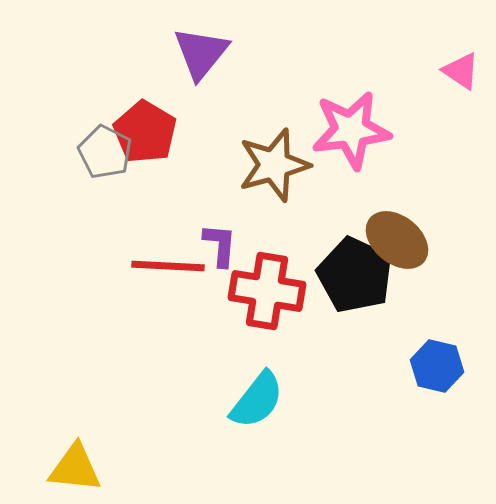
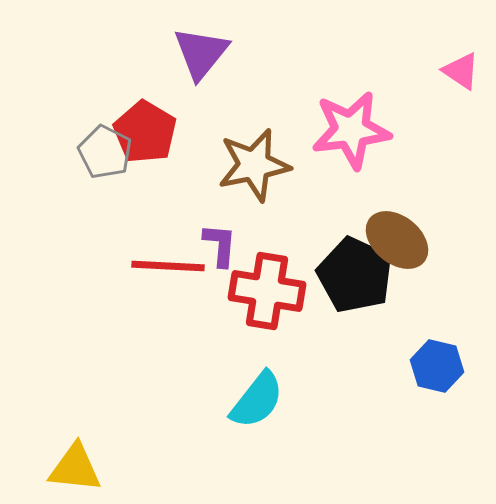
brown star: moved 20 px left; rotated 4 degrees clockwise
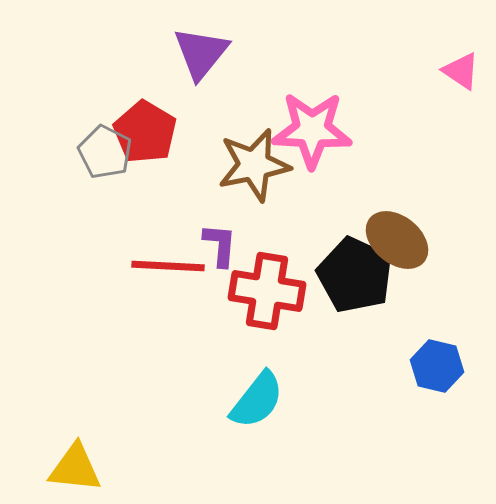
pink star: moved 39 px left; rotated 10 degrees clockwise
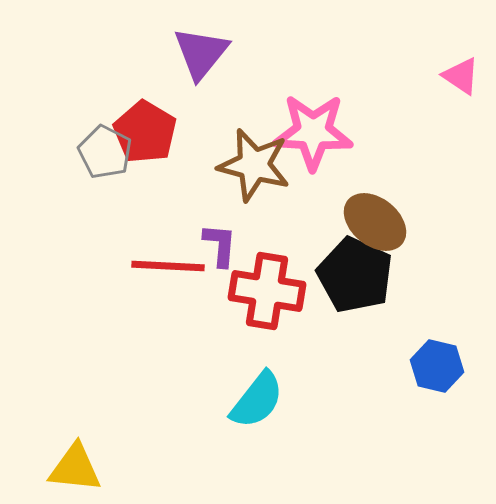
pink triangle: moved 5 px down
pink star: moved 1 px right, 2 px down
brown star: rotated 26 degrees clockwise
brown ellipse: moved 22 px left, 18 px up
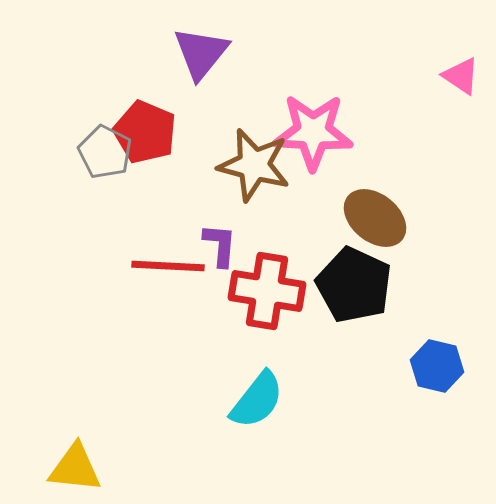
red pentagon: rotated 8 degrees counterclockwise
brown ellipse: moved 4 px up
black pentagon: moved 1 px left, 10 px down
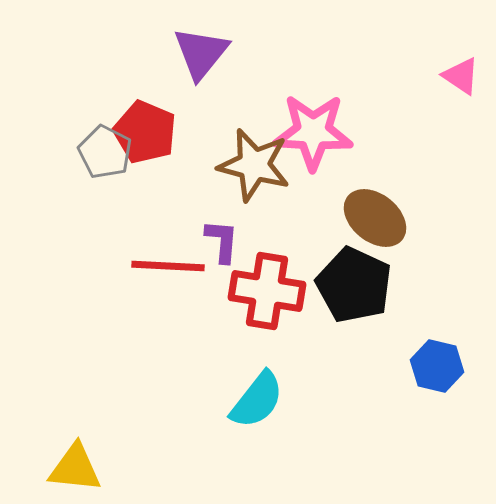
purple L-shape: moved 2 px right, 4 px up
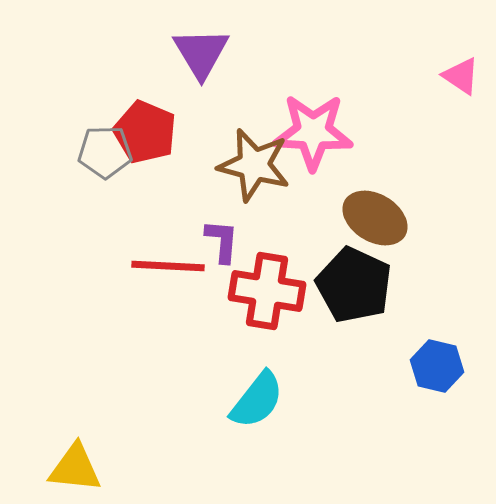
purple triangle: rotated 10 degrees counterclockwise
gray pentagon: rotated 28 degrees counterclockwise
brown ellipse: rotated 8 degrees counterclockwise
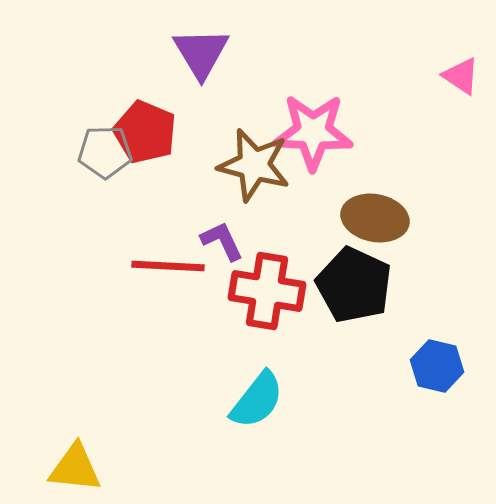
brown ellipse: rotated 20 degrees counterclockwise
purple L-shape: rotated 30 degrees counterclockwise
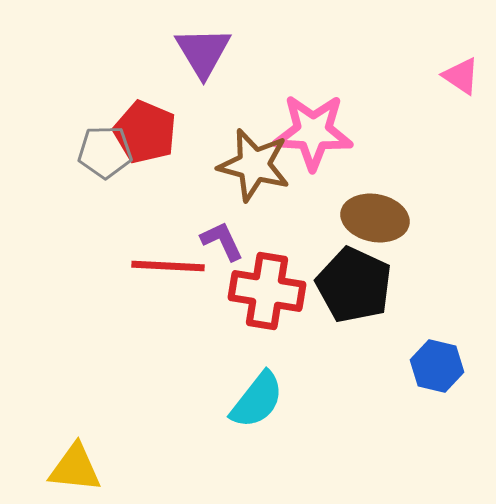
purple triangle: moved 2 px right, 1 px up
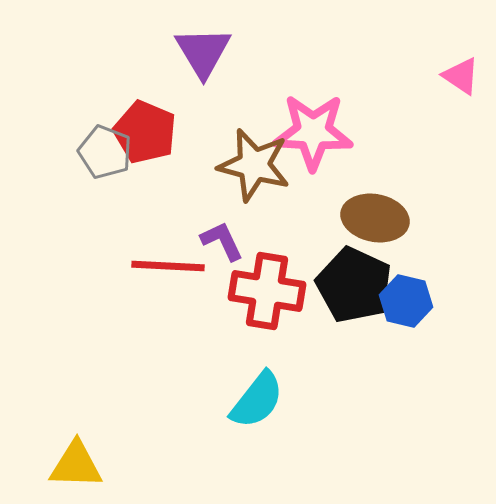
gray pentagon: rotated 22 degrees clockwise
blue hexagon: moved 31 px left, 65 px up
yellow triangle: moved 1 px right, 3 px up; rotated 4 degrees counterclockwise
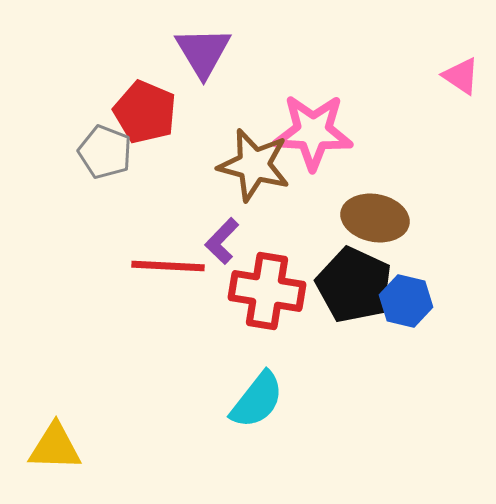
red pentagon: moved 20 px up
purple L-shape: rotated 111 degrees counterclockwise
yellow triangle: moved 21 px left, 18 px up
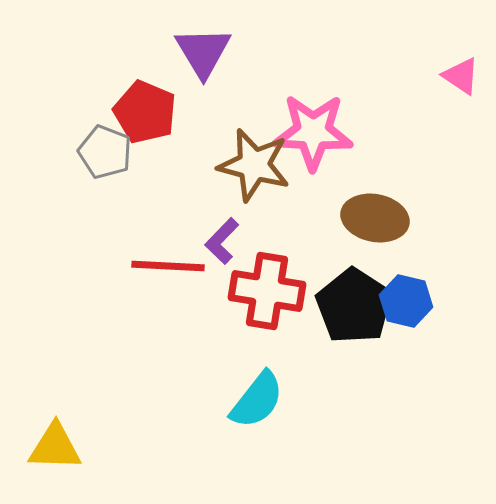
black pentagon: moved 21 px down; rotated 8 degrees clockwise
